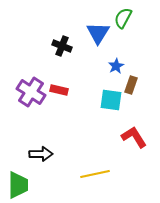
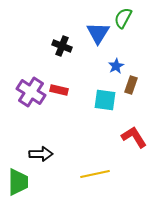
cyan square: moved 6 px left
green trapezoid: moved 3 px up
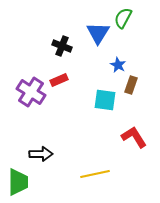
blue star: moved 2 px right, 1 px up; rotated 14 degrees counterclockwise
red rectangle: moved 10 px up; rotated 36 degrees counterclockwise
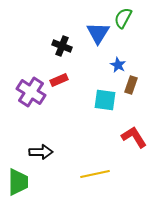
black arrow: moved 2 px up
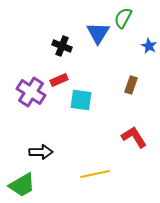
blue star: moved 31 px right, 19 px up
cyan square: moved 24 px left
green trapezoid: moved 4 px right, 3 px down; rotated 60 degrees clockwise
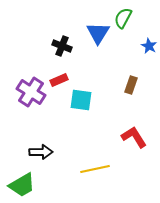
yellow line: moved 5 px up
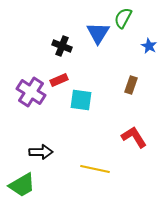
yellow line: rotated 24 degrees clockwise
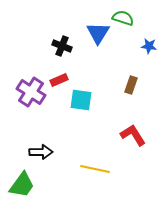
green semicircle: rotated 80 degrees clockwise
blue star: rotated 21 degrees counterclockwise
red L-shape: moved 1 px left, 2 px up
green trapezoid: rotated 24 degrees counterclockwise
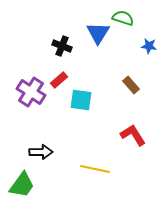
red rectangle: rotated 18 degrees counterclockwise
brown rectangle: rotated 60 degrees counterclockwise
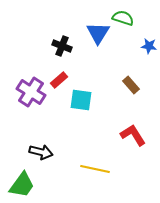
black arrow: rotated 15 degrees clockwise
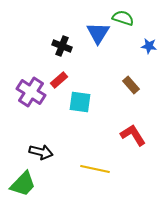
cyan square: moved 1 px left, 2 px down
green trapezoid: moved 1 px right, 1 px up; rotated 8 degrees clockwise
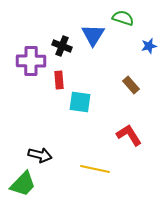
blue triangle: moved 5 px left, 2 px down
blue star: rotated 21 degrees counterclockwise
red rectangle: rotated 54 degrees counterclockwise
purple cross: moved 31 px up; rotated 32 degrees counterclockwise
red L-shape: moved 4 px left
black arrow: moved 1 px left, 3 px down
